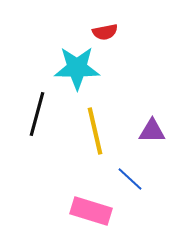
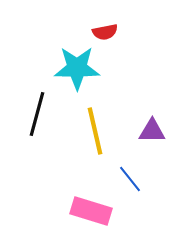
blue line: rotated 8 degrees clockwise
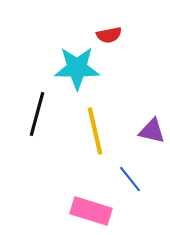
red semicircle: moved 4 px right, 3 px down
purple triangle: rotated 12 degrees clockwise
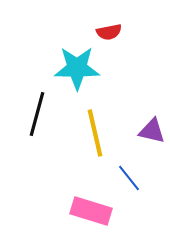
red semicircle: moved 3 px up
yellow line: moved 2 px down
blue line: moved 1 px left, 1 px up
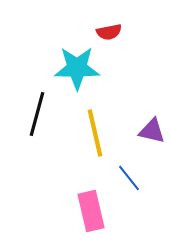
pink rectangle: rotated 60 degrees clockwise
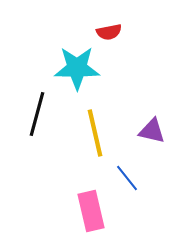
blue line: moved 2 px left
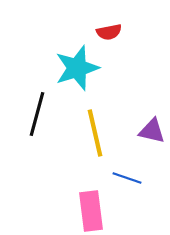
cyan star: rotated 18 degrees counterclockwise
blue line: rotated 32 degrees counterclockwise
pink rectangle: rotated 6 degrees clockwise
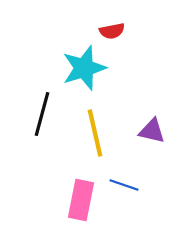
red semicircle: moved 3 px right, 1 px up
cyan star: moved 7 px right
black line: moved 5 px right
blue line: moved 3 px left, 7 px down
pink rectangle: moved 10 px left, 11 px up; rotated 18 degrees clockwise
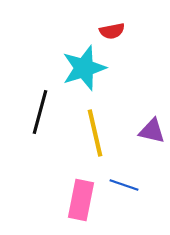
black line: moved 2 px left, 2 px up
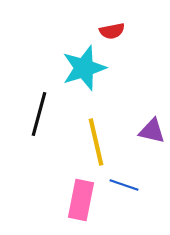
black line: moved 1 px left, 2 px down
yellow line: moved 1 px right, 9 px down
